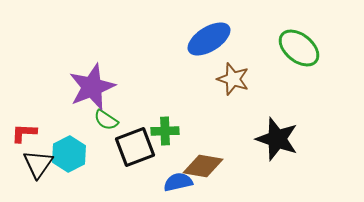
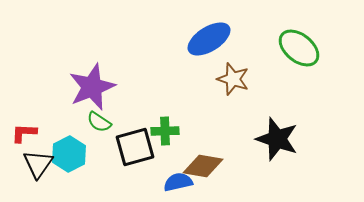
green semicircle: moved 7 px left, 2 px down
black square: rotated 6 degrees clockwise
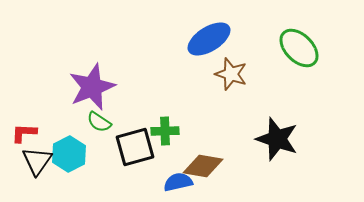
green ellipse: rotated 6 degrees clockwise
brown star: moved 2 px left, 5 px up
black triangle: moved 1 px left, 3 px up
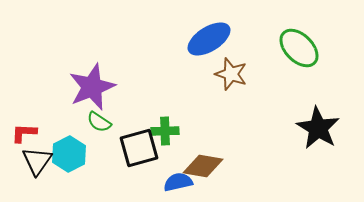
black star: moved 41 px right, 11 px up; rotated 12 degrees clockwise
black square: moved 4 px right, 1 px down
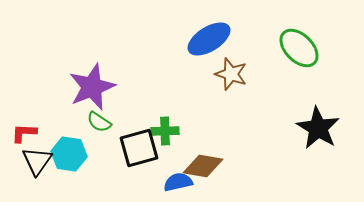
cyan hexagon: rotated 24 degrees counterclockwise
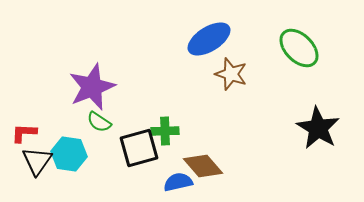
brown diamond: rotated 39 degrees clockwise
